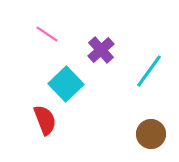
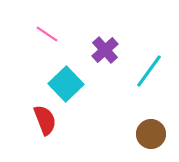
purple cross: moved 4 px right
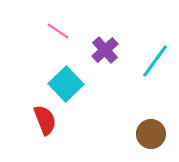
pink line: moved 11 px right, 3 px up
cyan line: moved 6 px right, 10 px up
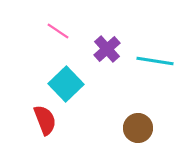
purple cross: moved 2 px right, 1 px up
cyan line: rotated 63 degrees clockwise
brown circle: moved 13 px left, 6 px up
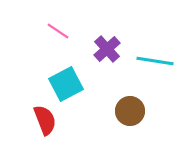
cyan square: rotated 16 degrees clockwise
brown circle: moved 8 px left, 17 px up
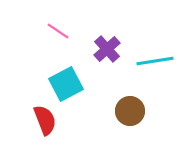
cyan line: rotated 18 degrees counterclockwise
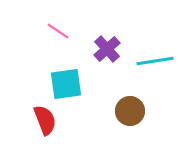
cyan square: rotated 20 degrees clockwise
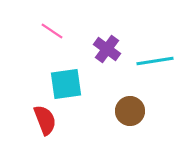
pink line: moved 6 px left
purple cross: rotated 12 degrees counterclockwise
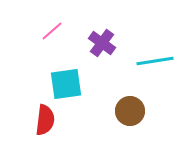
pink line: rotated 75 degrees counterclockwise
purple cross: moved 5 px left, 6 px up
red semicircle: rotated 28 degrees clockwise
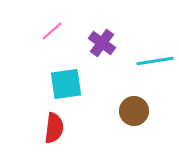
brown circle: moved 4 px right
red semicircle: moved 9 px right, 8 px down
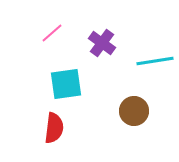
pink line: moved 2 px down
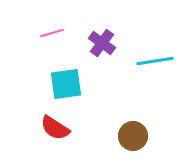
pink line: rotated 25 degrees clockwise
brown circle: moved 1 px left, 25 px down
red semicircle: moved 1 px right; rotated 116 degrees clockwise
